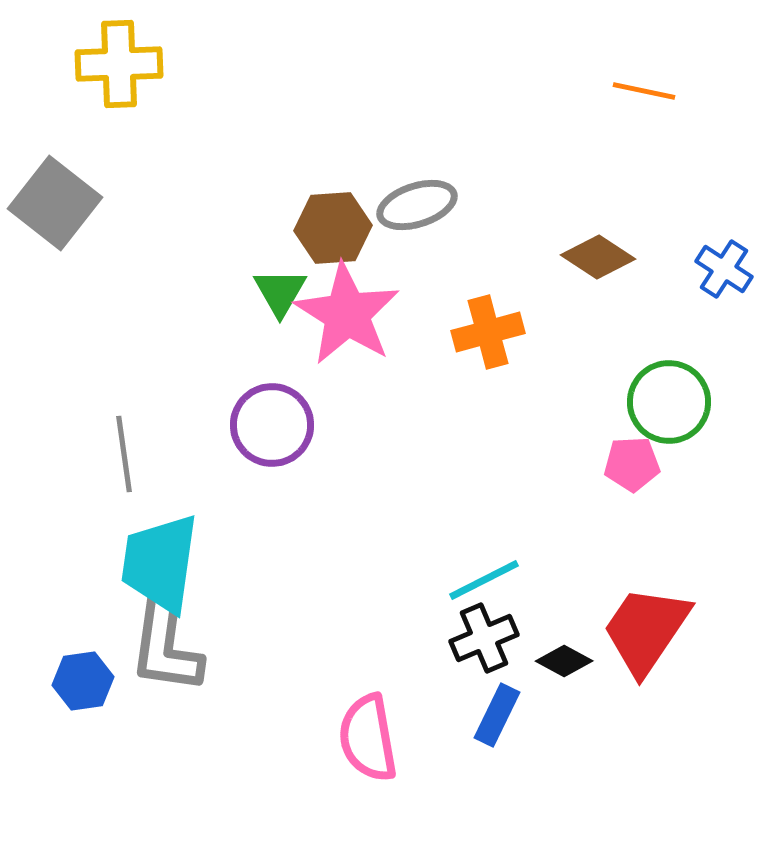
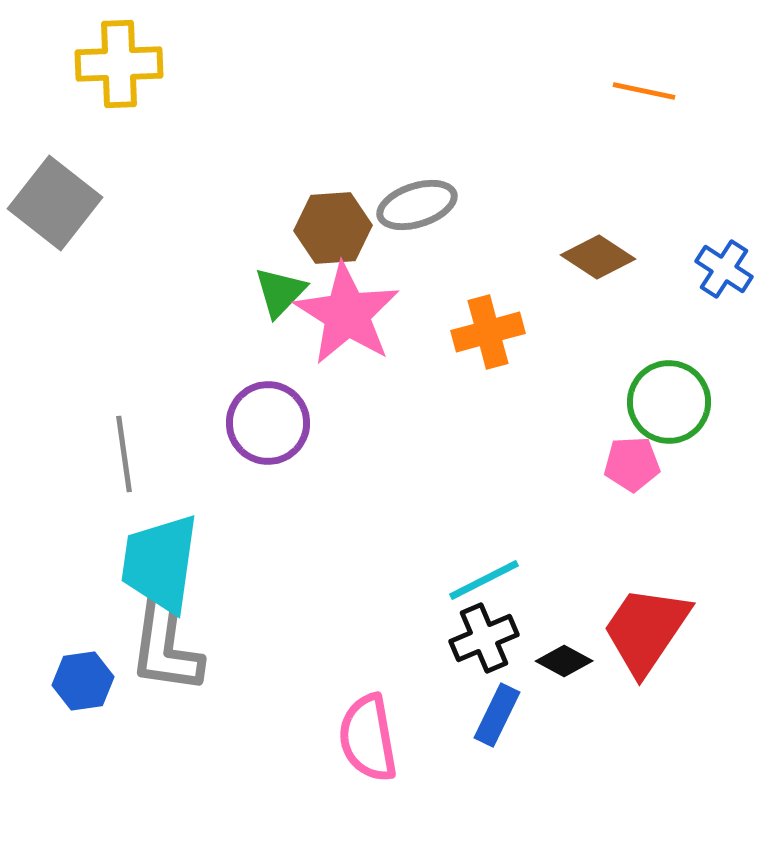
green triangle: rotated 14 degrees clockwise
purple circle: moved 4 px left, 2 px up
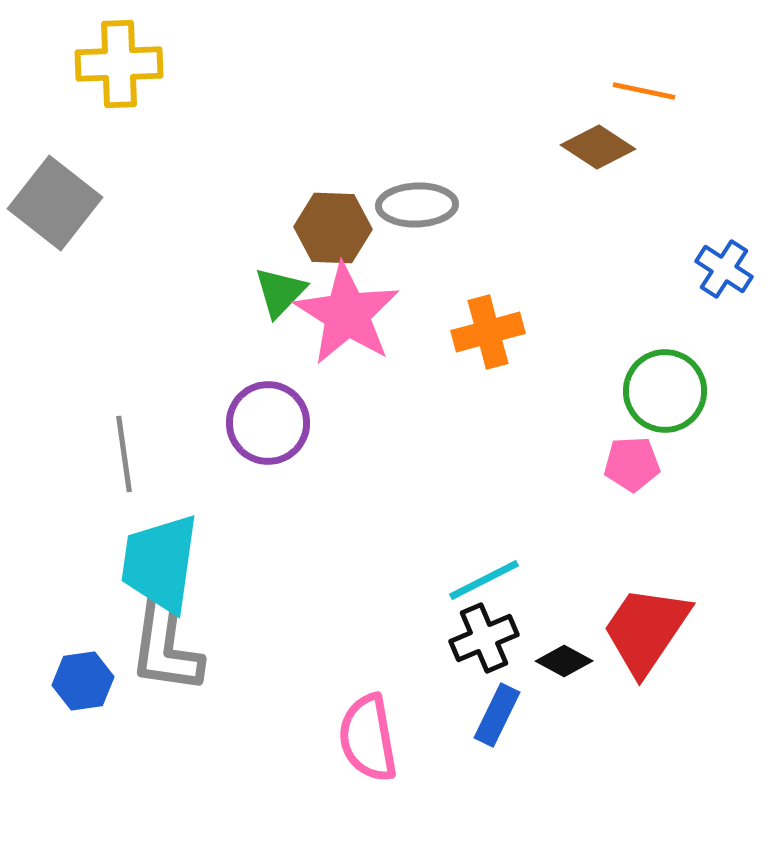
gray ellipse: rotated 16 degrees clockwise
brown hexagon: rotated 6 degrees clockwise
brown diamond: moved 110 px up
green circle: moved 4 px left, 11 px up
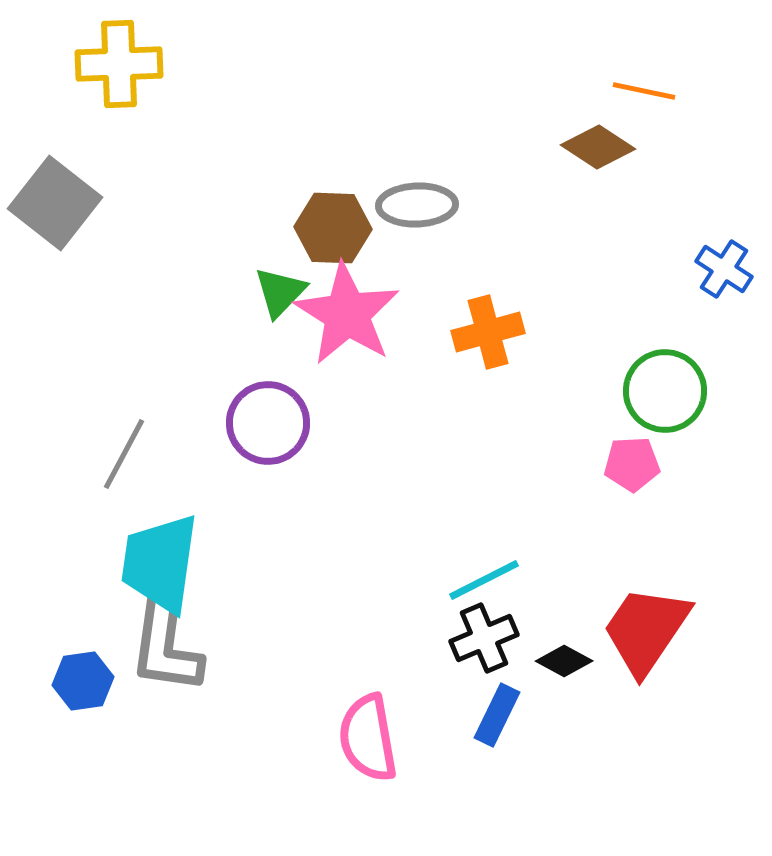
gray line: rotated 36 degrees clockwise
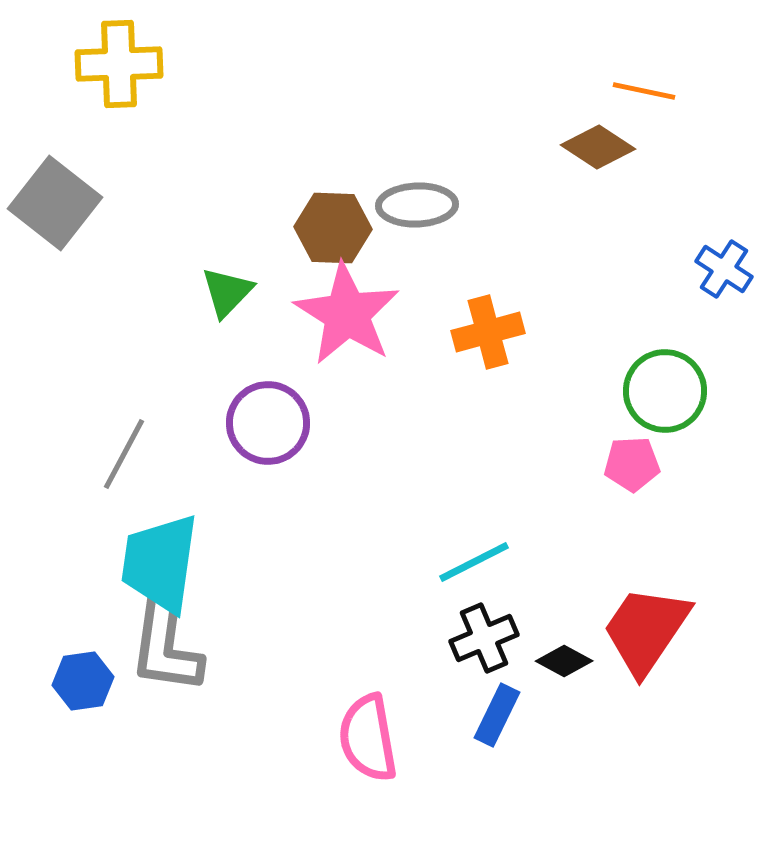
green triangle: moved 53 px left
cyan line: moved 10 px left, 18 px up
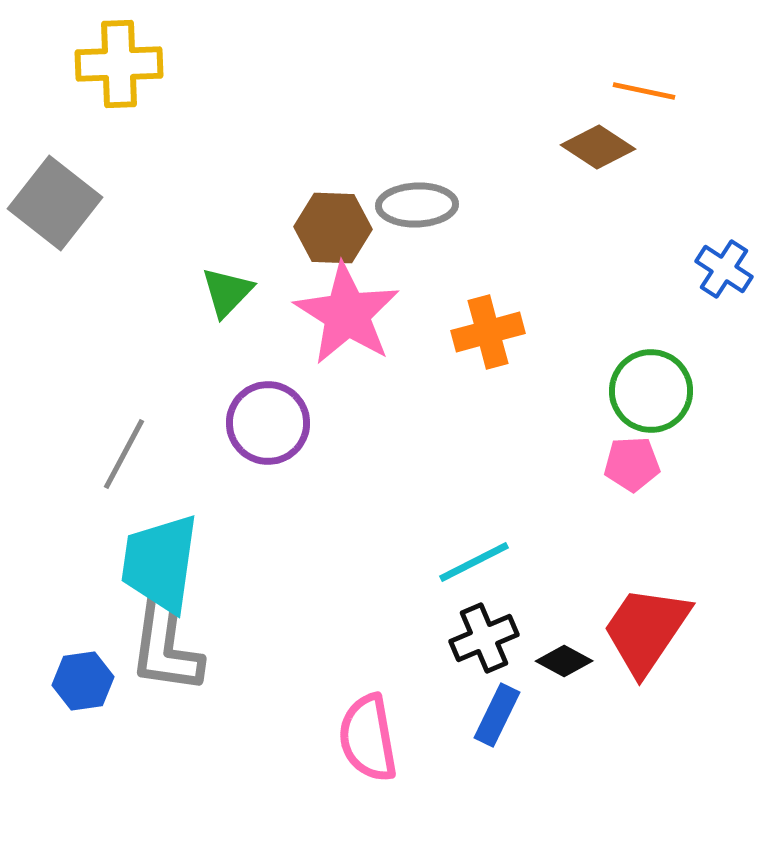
green circle: moved 14 px left
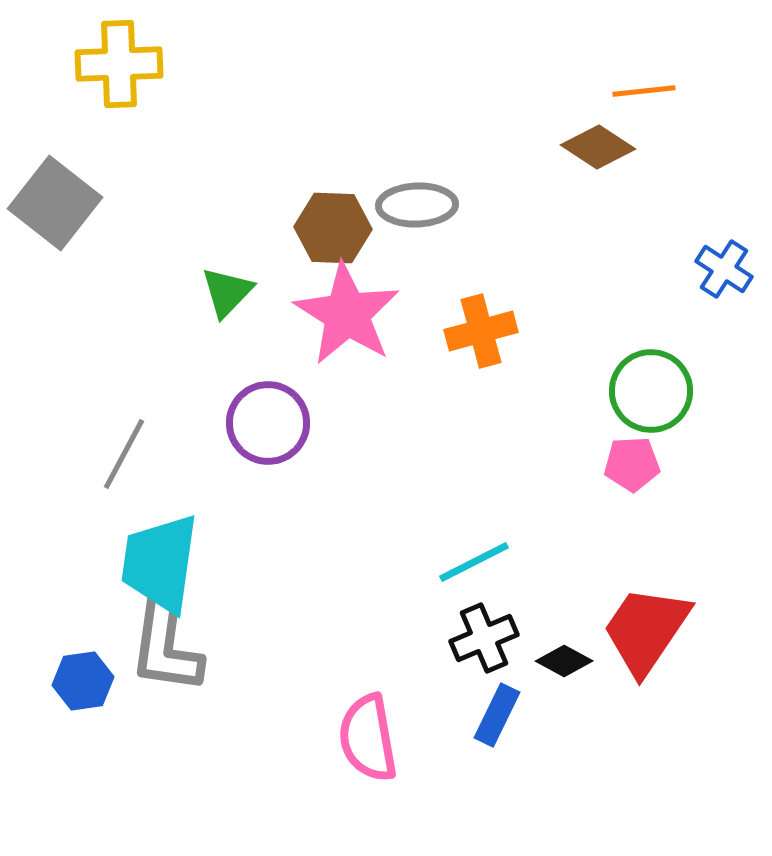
orange line: rotated 18 degrees counterclockwise
orange cross: moved 7 px left, 1 px up
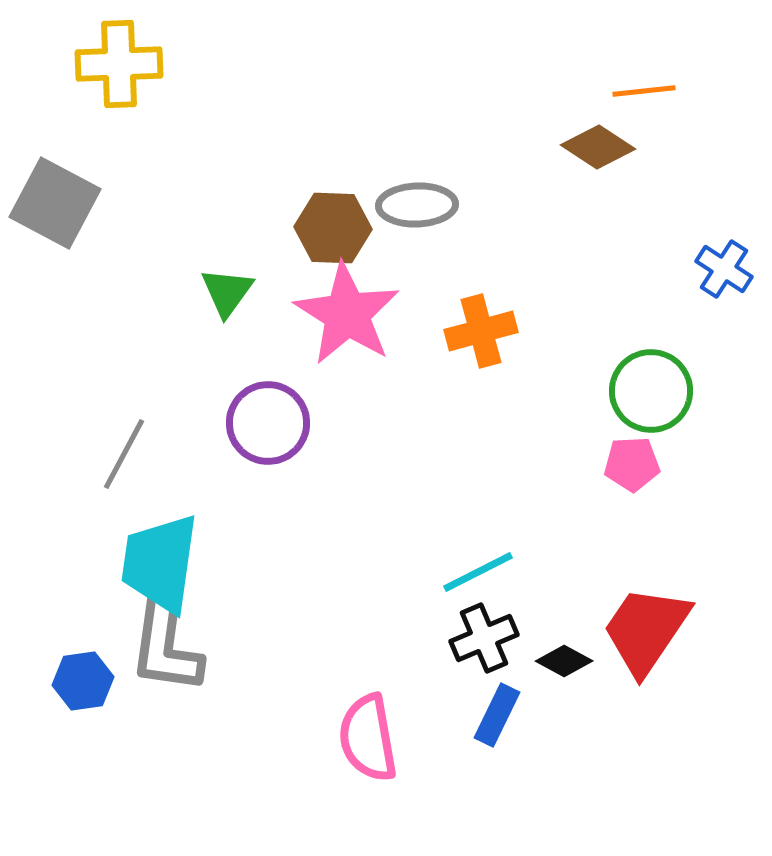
gray square: rotated 10 degrees counterclockwise
green triangle: rotated 8 degrees counterclockwise
cyan line: moved 4 px right, 10 px down
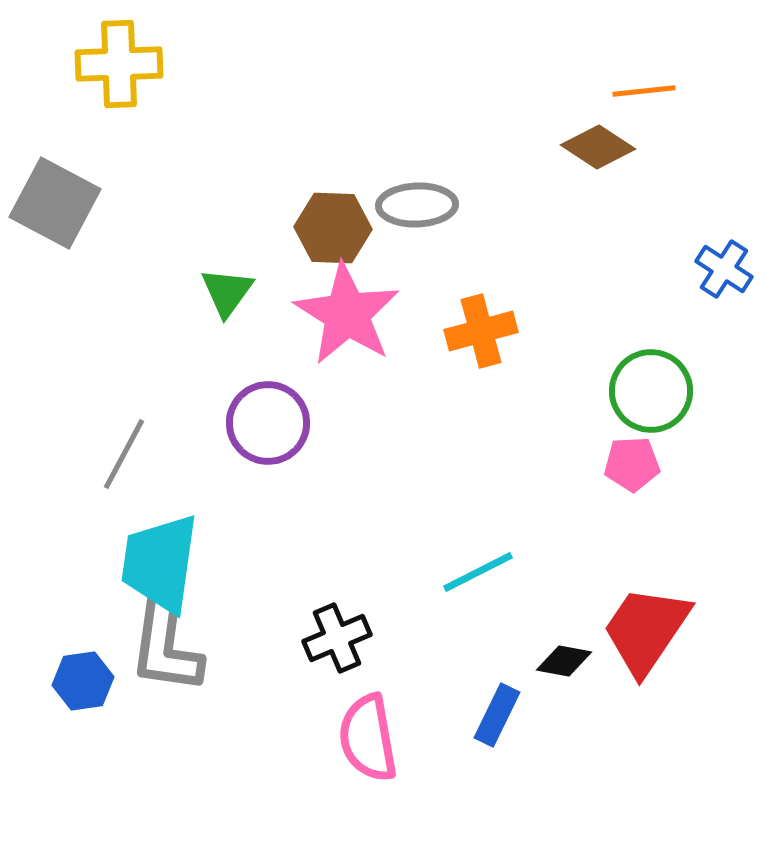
black cross: moved 147 px left
black diamond: rotated 18 degrees counterclockwise
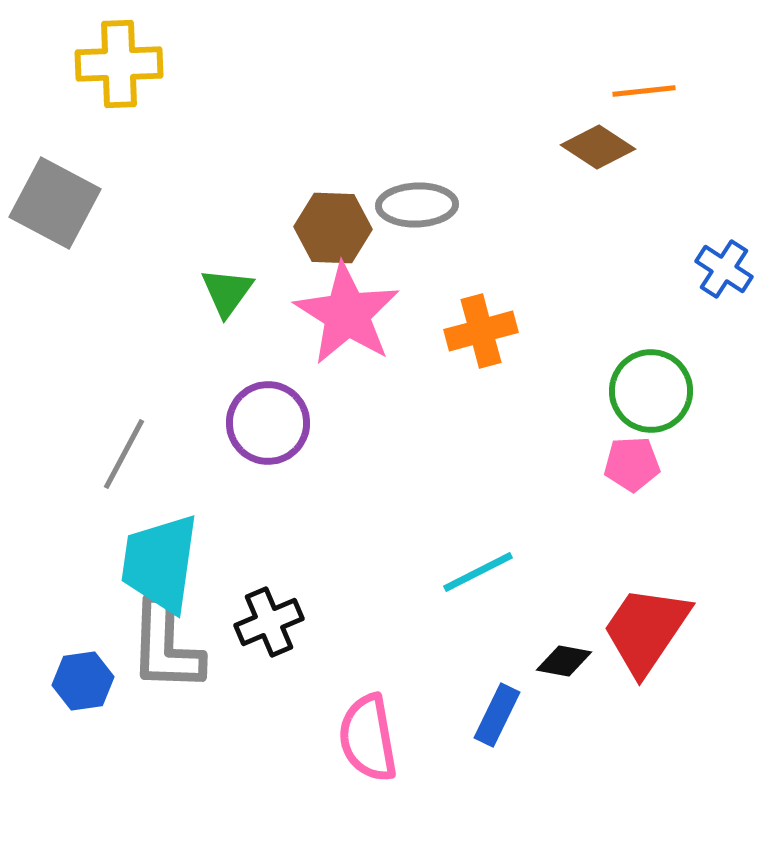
black cross: moved 68 px left, 16 px up
gray L-shape: rotated 6 degrees counterclockwise
